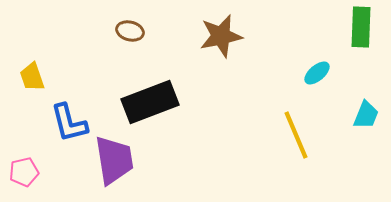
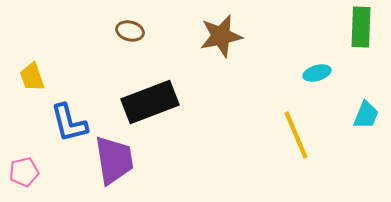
cyan ellipse: rotated 24 degrees clockwise
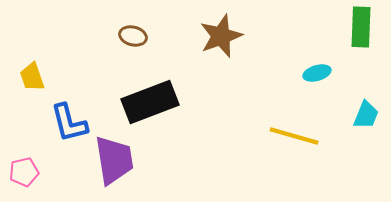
brown ellipse: moved 3 px right, 5 px down
brown star: rotated 9 degrees counterclockwise
yellow line: moved 2 px left, 1 px down; rotated 51 degrees counterclockwise
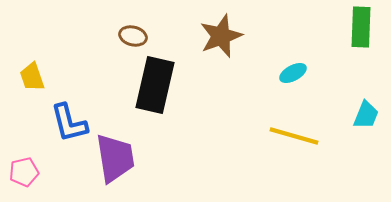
cyan ellipse: moved 24 px left; rotated 12 degrees counterclockwise
black rectangle: moved 5 px right, 17 px up; rotated 56 degrees counterclockwise
purple trapezoid: moved 1 px right, 2 px up
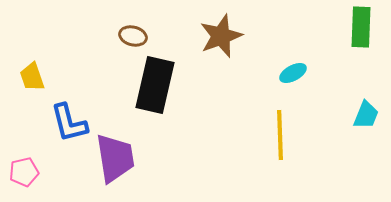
yellow line: moved 14 px left, 1 px up; rotated 72 degrees clockwise
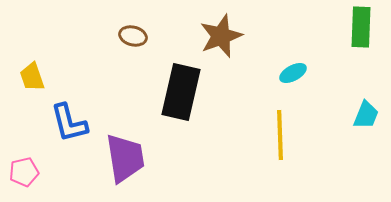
black rectangle: moved 26 px right, 7 px down
purple trapezoid: moved 10 px right
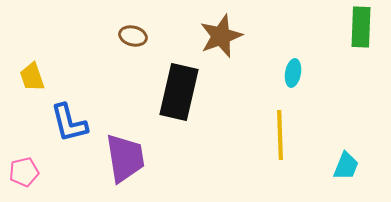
cyan ellipse: rotated 52 degrees counterclockwise
black rectangle: moved 2 px left
cyan trapezoid: moved 20 px left, 51 px down
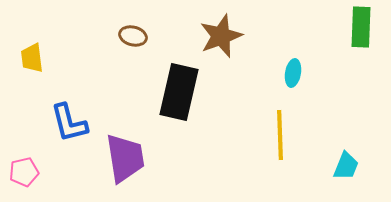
yellow trapezoid: moved 19 px up; rotated 12 degrees clockwise
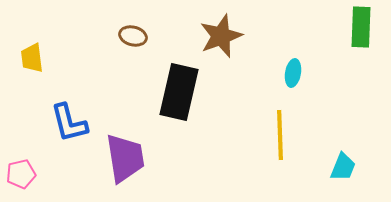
cyan trapezoid: moved 3 px left, 1 px down
pink pentagon: moved 3 px left, 2 px down
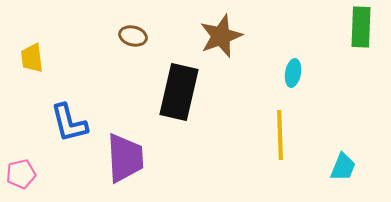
purple trapezoid: rotated 6 degrees clockwise
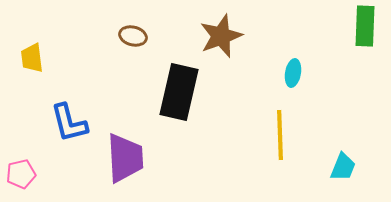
green rectangle: moved 4 px right, 1 px up
